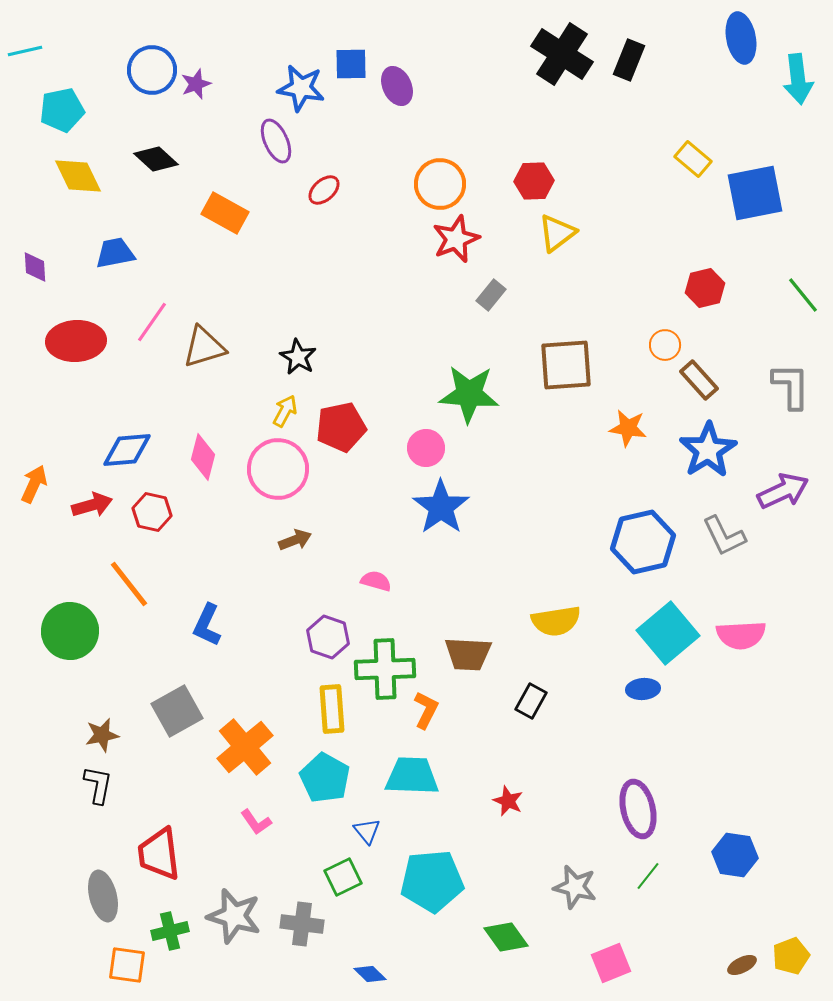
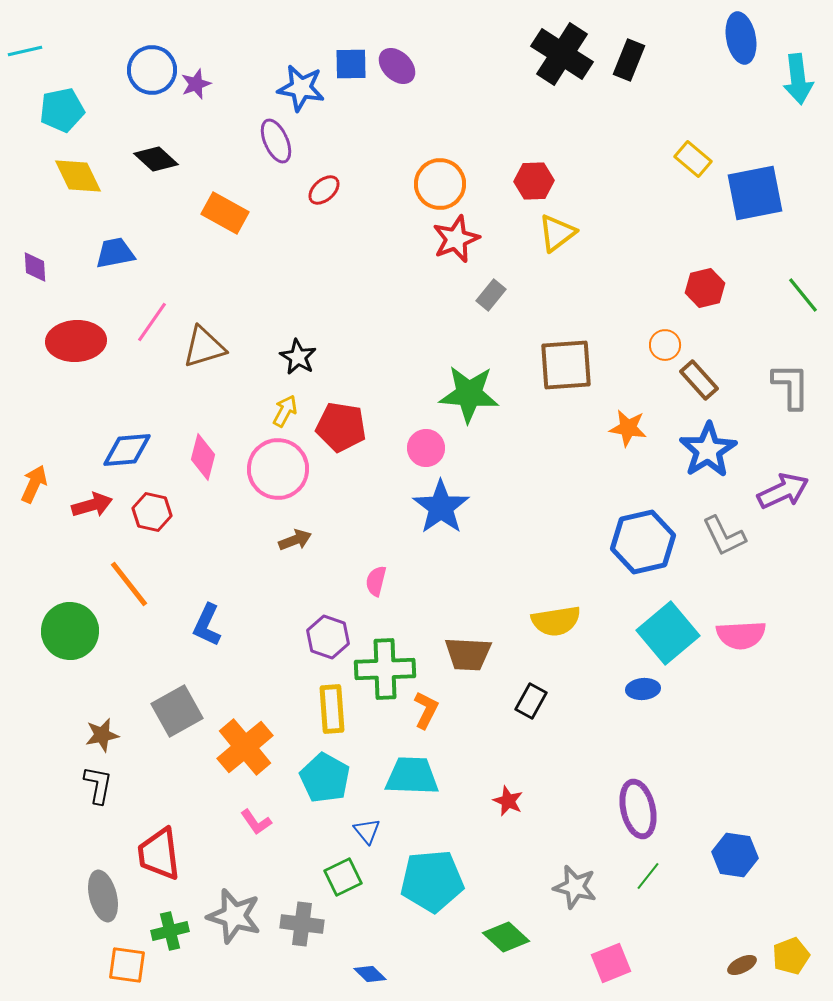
purple ellipse at (397, 86): moved 20 px up; rotated 21 degrees counterclockwise
red pentagon at (341, 427): rotated 21 degrees clockwise
pink semicircle at (376, 581): rotated 92 degrees counterclockwise
green diamond at (506, 937): rotated 12 degrees counterclockwise
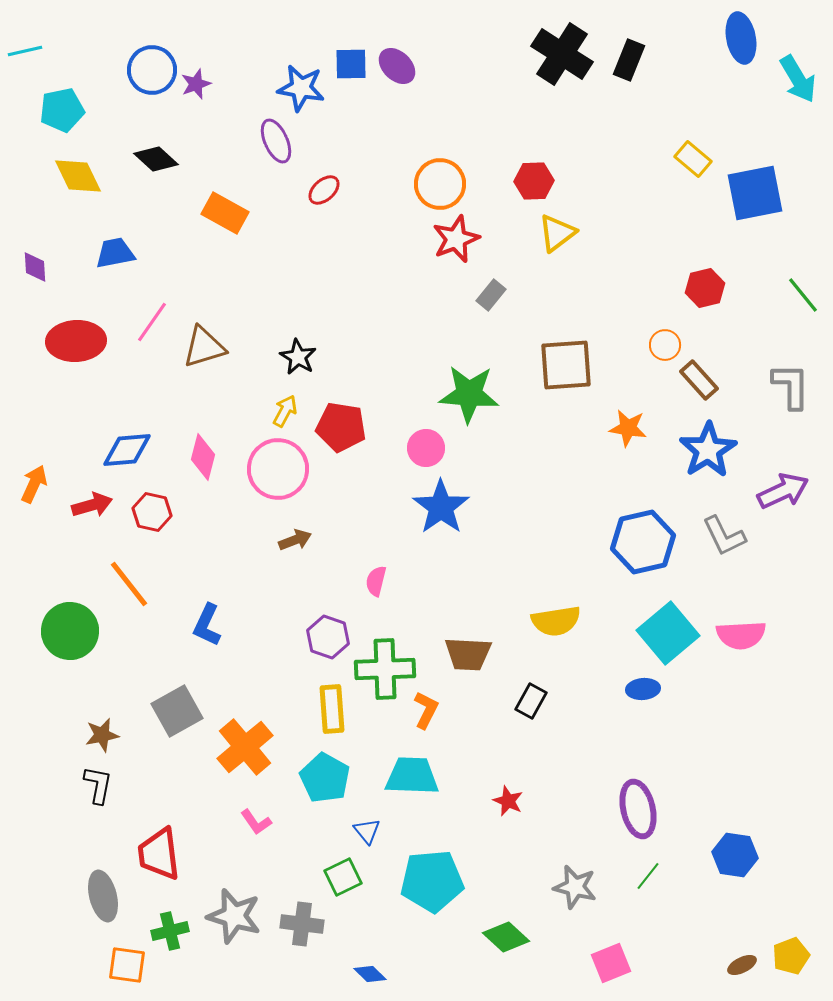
cyan arrow at (798, 79): rotated 24 degrees counterclockwise
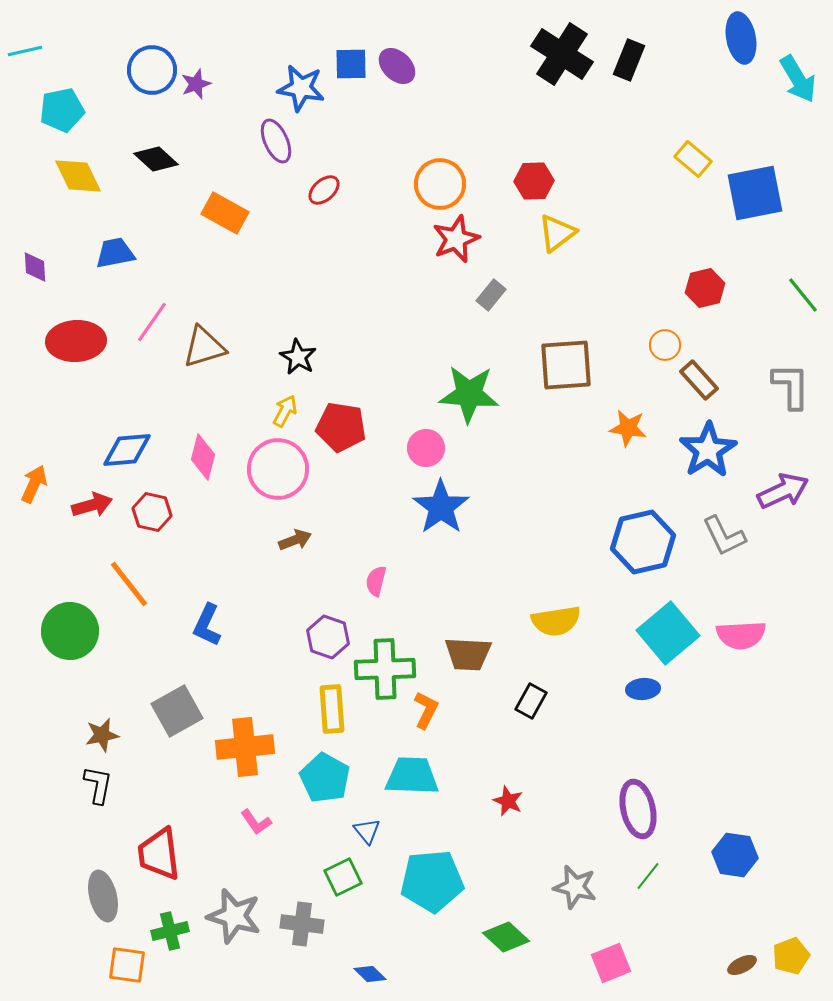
orange cross at (245, 747): rotated 34 degrees clockwise
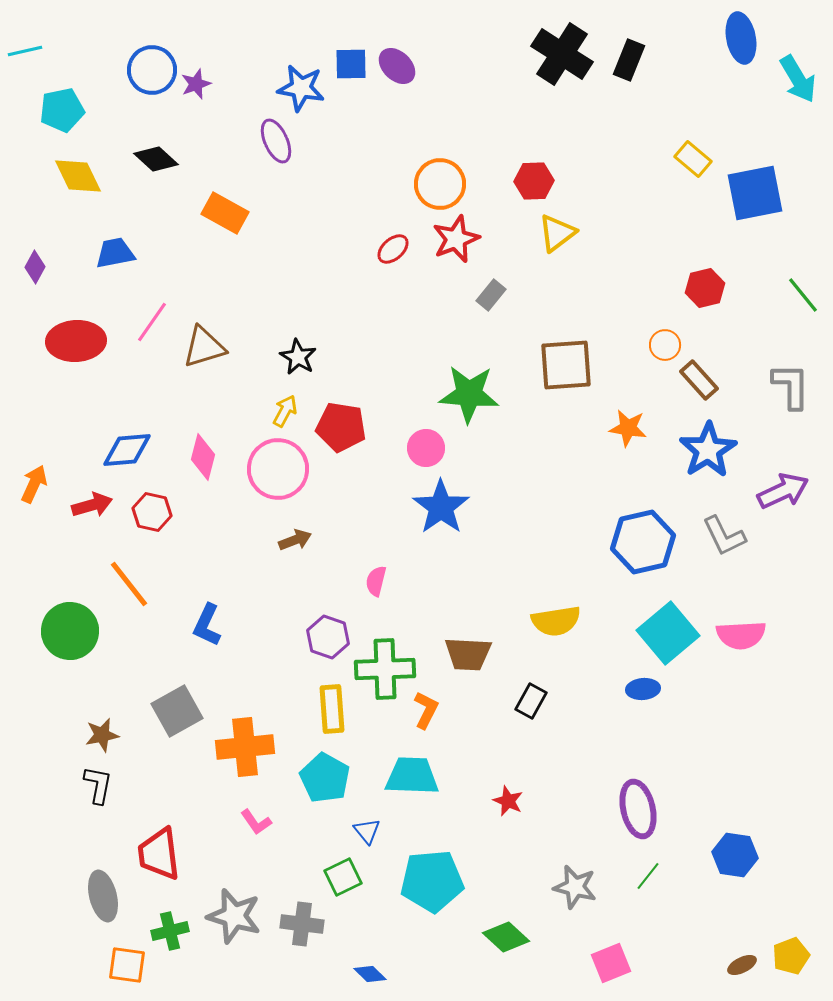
red ellipse at (324, 190): moved 69 px right, 59 px down
purple diamond at (35, 267): rotated 32 degrees clockwise
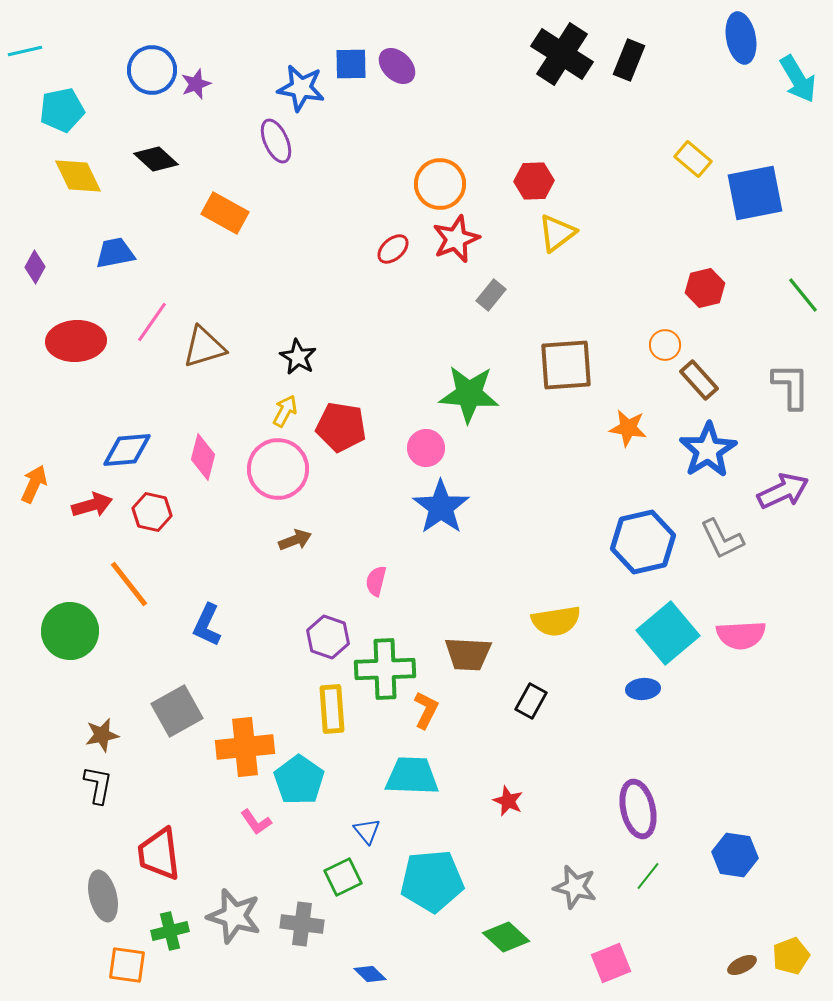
gray L-shape at (724, 536): moved 2 px left, 3 px down
cyan pentagon at (325, 778): moved 26 px left, 2 px down; rotated 6 degrees clockwise
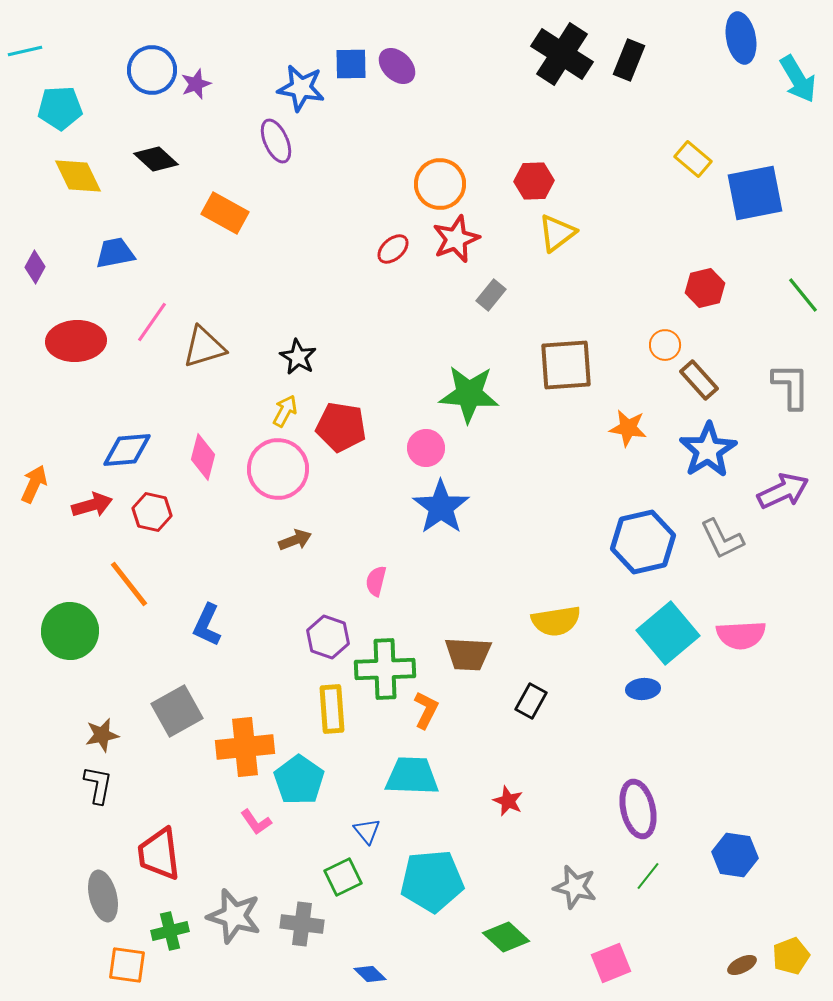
cyan pentagon at (62, 110): moved 2 px left, 2 px up; rotated 9 degrees clockwise
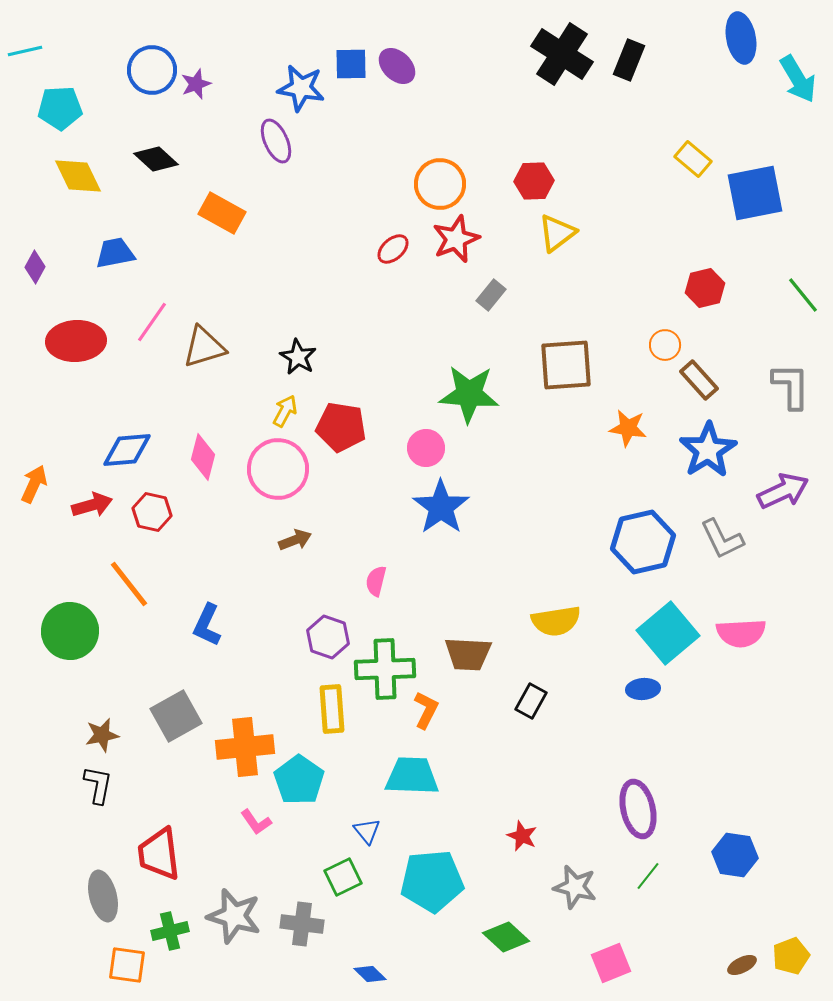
orange rectangle at (225, 213): moved 3 px left
pink semicircle at (741, 635): moved 2 px up
gray square at (177, 711): moved 1 px left, 5 px down
red star at (508, 801): moved 14 px right, 35 px down
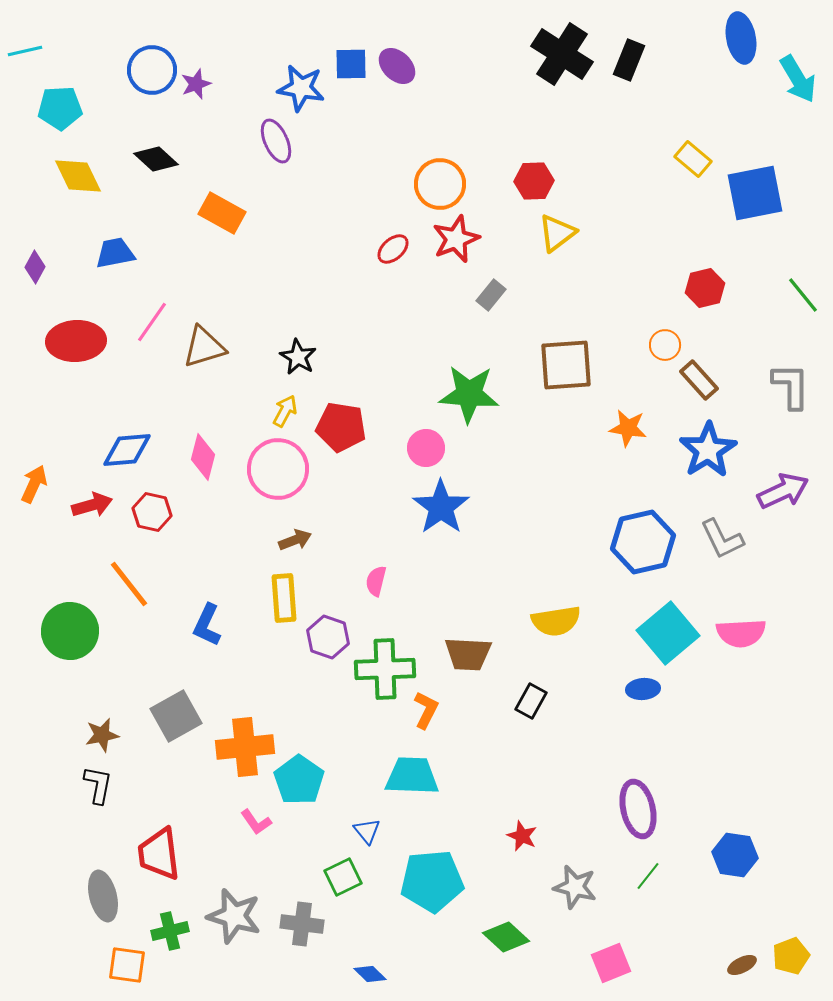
yellow rectangle at (332, 709): moved 48 px left, 111 px up
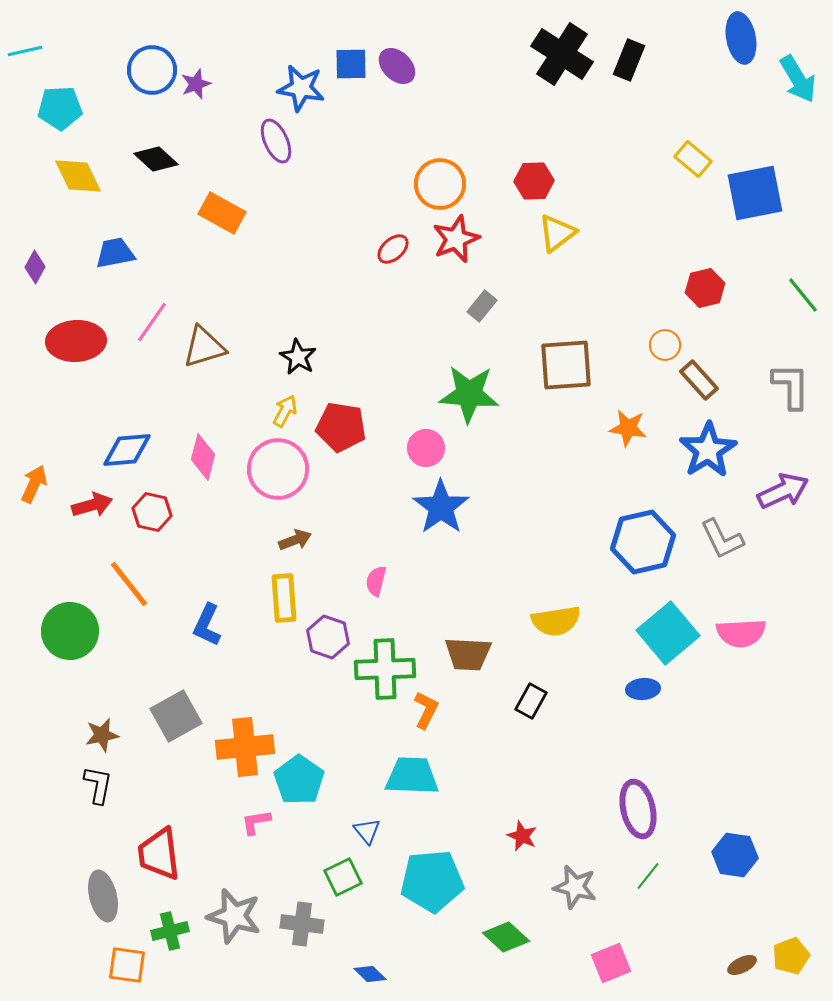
gray rectangle at (491, 295): moved 9 px left, 11 px down
pink L-shape at (256, 822): rotated 116 degrees clockwise
